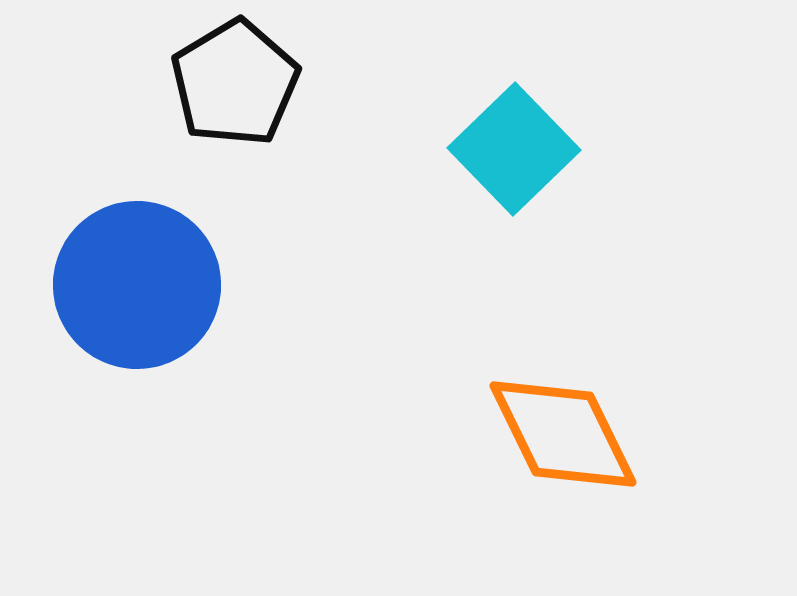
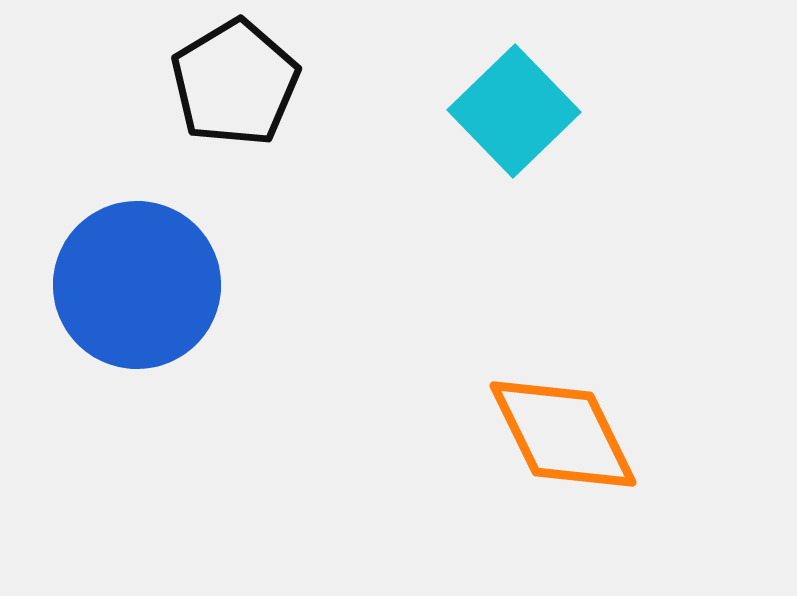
cyan square: moved 38 px up
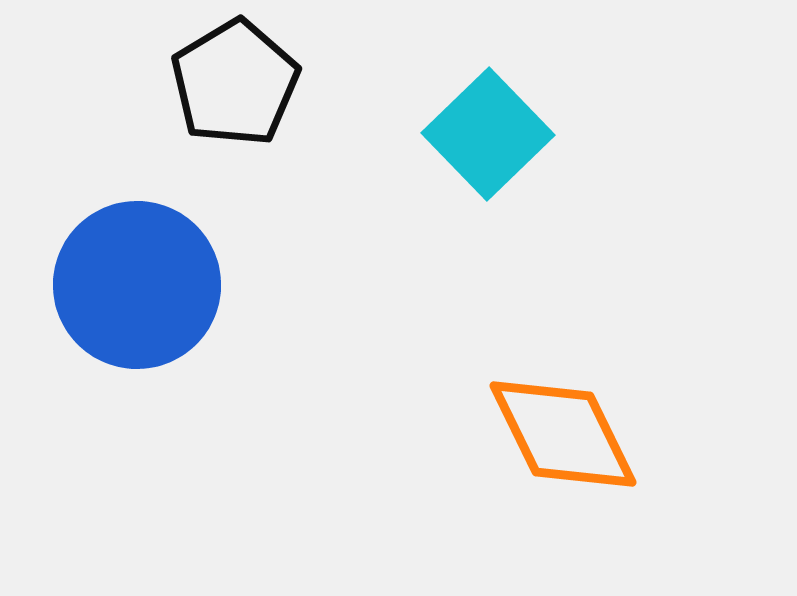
cyan square: moved 26 px left, 23 px down
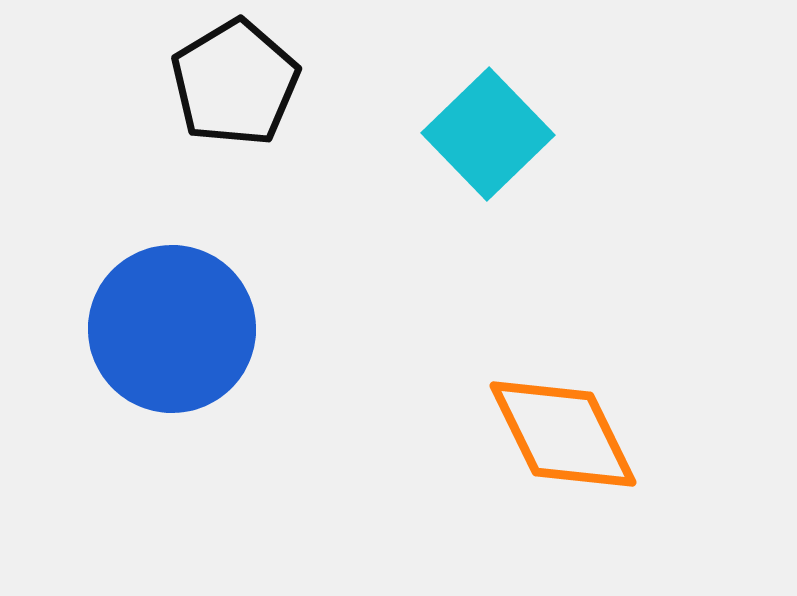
blue circle: moved 35 px right, 44 px down
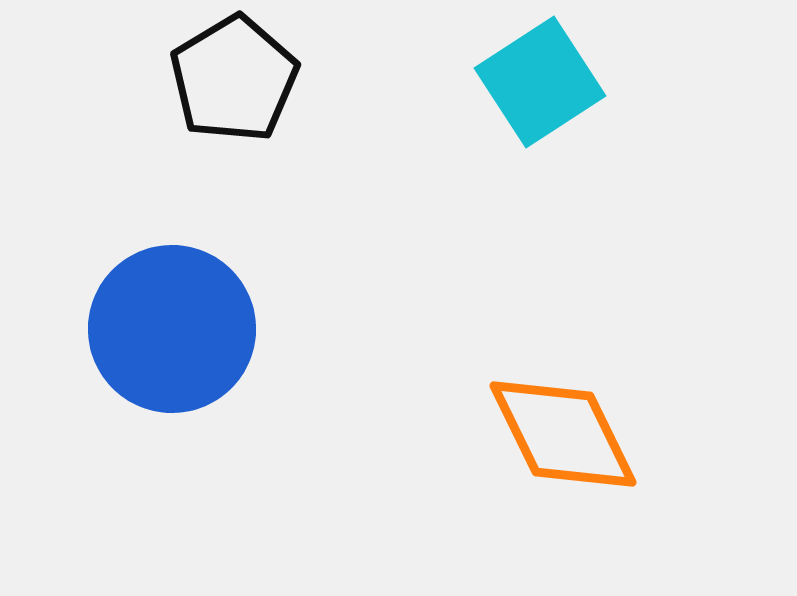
black pentagon: moved 1 px left, 4 px up
cyan square: moved 52 px right, 52 px up; rotated 11 degrees clockwise
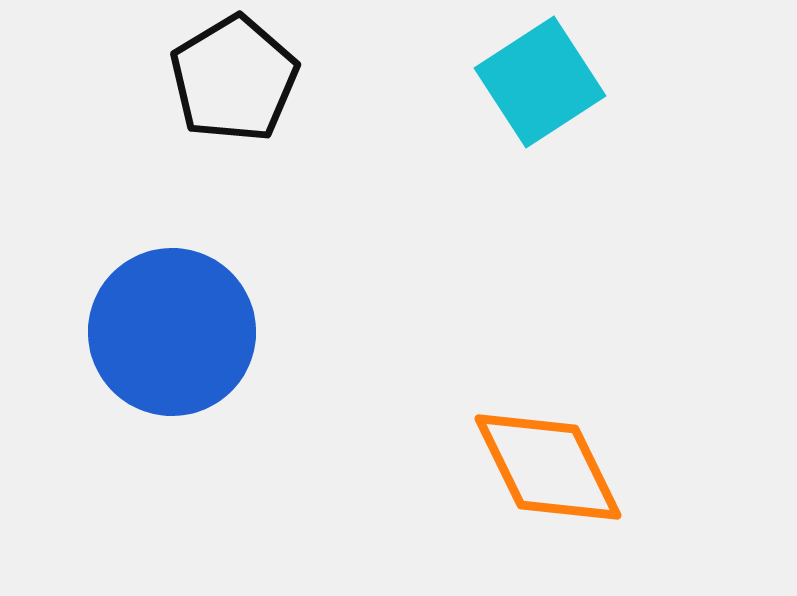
blue circle: moved 3 px down
orange diamond: moved 15 px left, 33 px down
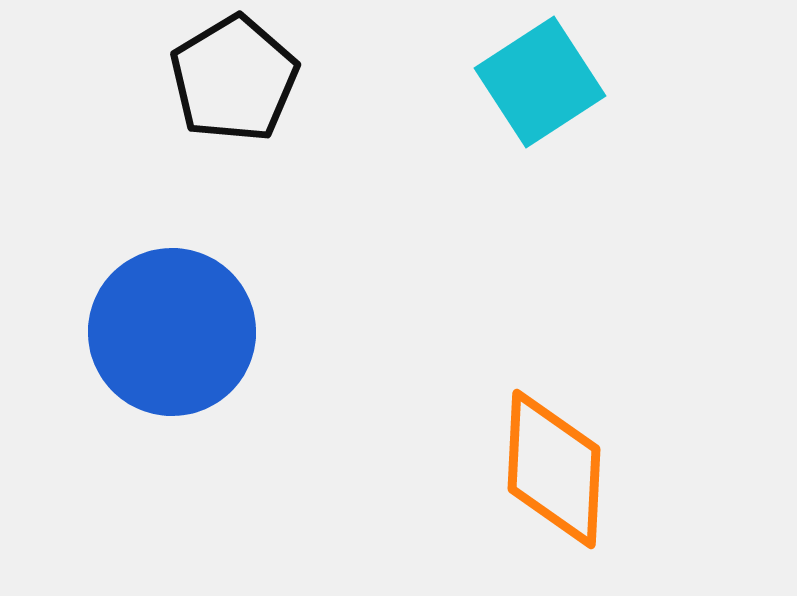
orange diamond: moved 6 px right, 2 px down; rotated 29 degrees clockwise
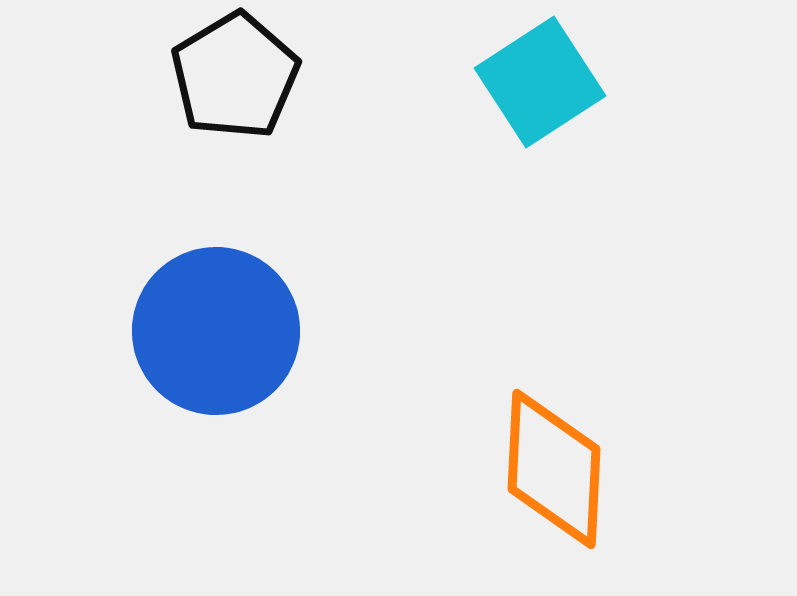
black pentagon: moved 1 px right, 3 px up
blue circle: moved 44 px right, 1 px up
